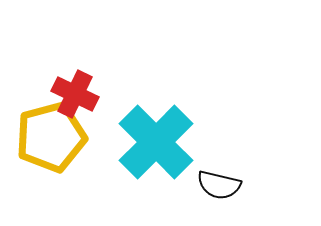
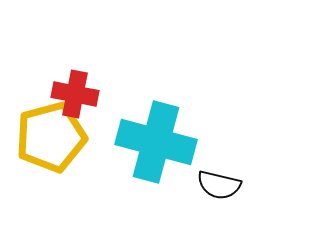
red cross: rotated 15 degrees counterclockwise
cyan cross: rotated 30 degrees counterclockwise
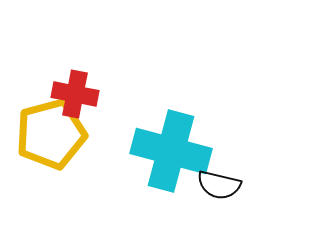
yellow pentagon: moved 3 px up
cyan cross: moved 15 px right, 9 px down
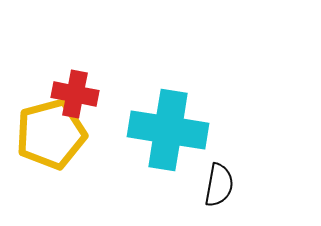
cyan cross: moved 3 px left, 21 px up; rotated 6 degrees counterclockwise
black semicircle: rotated 93 degrees counterclockwise
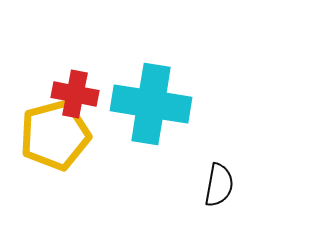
cyan cross: moved 17 px left, 26 px up
yellow pentagon: moved 4 px right, 1 px down
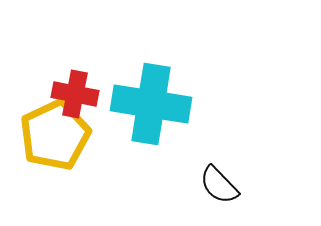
yellow pentagon: rotated 10 degrees counterclockwise
black semicircle: rotated 126 degrees clockwise
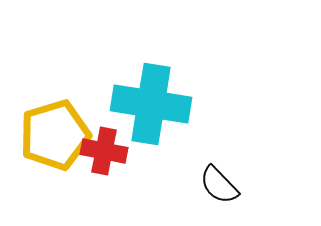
red cross: moved 29 px right, 57 px down
yellow pentagon: rotated 8 degrees clockwise
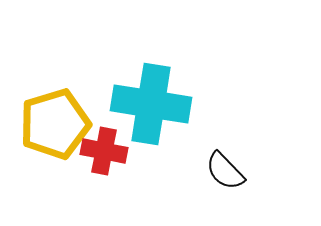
yellow pentagon: moved 11 px up
black semicircle: moved 6 px right, 14 px up
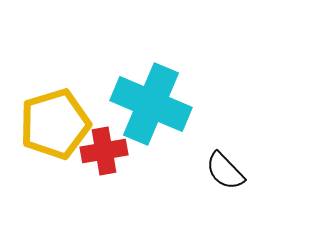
cyan cross: rotated 14 degrees clockwise
red cross: rotated 21 degrees counterclockwise
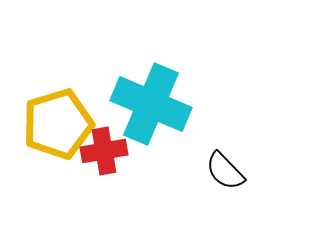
yellow pentagon: moved 3 px right
